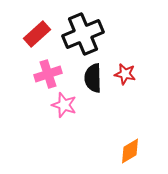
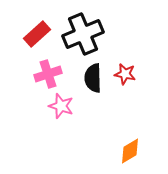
pink star: moved 3 px left, 1 px down
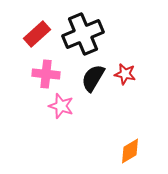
pink cross: moved 2 px left; rotated 24 degrees clockwise
black semicircle: rotated 32 degrees clockwise
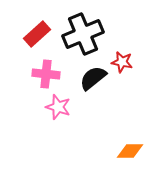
red star: moved 3 px left, 12 px up
black semicircle: rotated 20 degrees clockwise
pink star: moved 3 px left, 1 px down
orange diamond: rotated 32 degrees clockwise
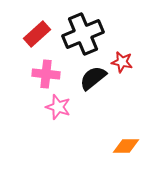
orange diamond: moved 4 px left, 5 px up
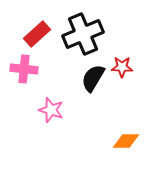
red star: moved 5 px down; rotated 10 degrees counterclockwise
pink cross: moved 22 px left, 5 px up
black semicircle: rotated 20 degrees counterclockwise
pink star: moved 7 px left, 3 px down
orange diamond: moved 5 px up
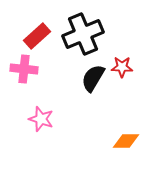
red rectangle: moved 2 px down
pink star: moved 10 px left, 9 px down
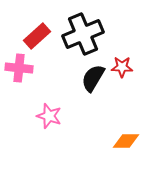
pink cross: moved 5 px left, 1 px up
pink star: moved 8 px right, 3 px up
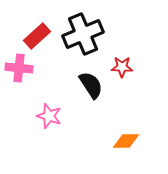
black semicircle: moved 2 px left, 7 px down; rotated 116 degrees clockwise
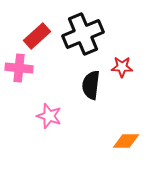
black semicircle: rotated 140 degrees counterclockwise
